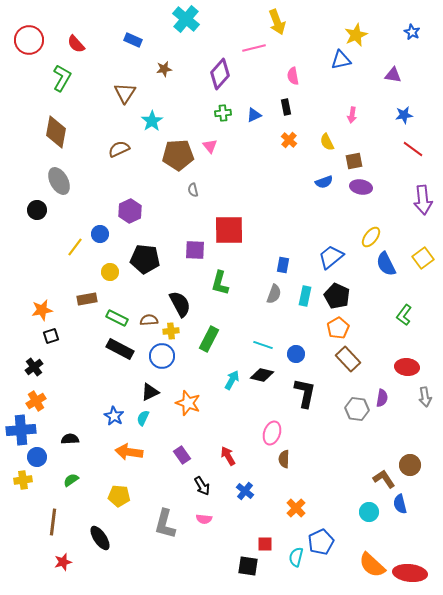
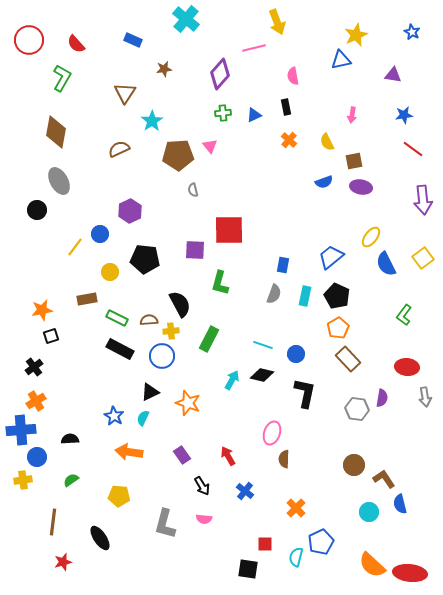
brown circle at (410, 465): moved 56 px left
black square at (248, 566): moved 3 px down
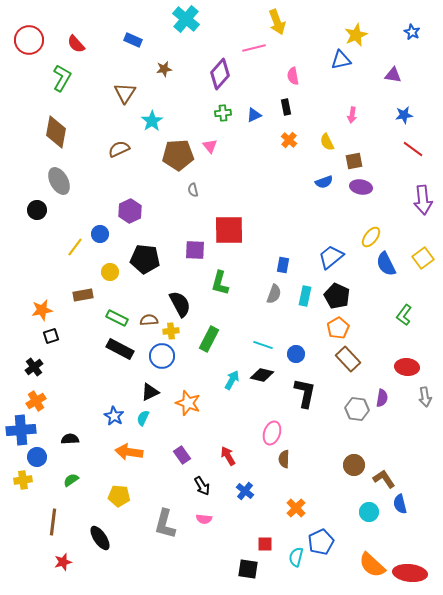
brown rectangle at (87, 299): moved 4 px left, 4 px up
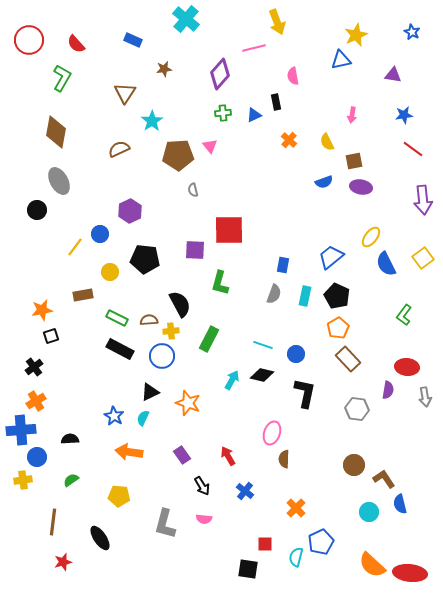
black rectangle at (286, 107): moved 10 px left, 5 px up
purple semicircle at (382, 398): moved 6 px right, 8 px up
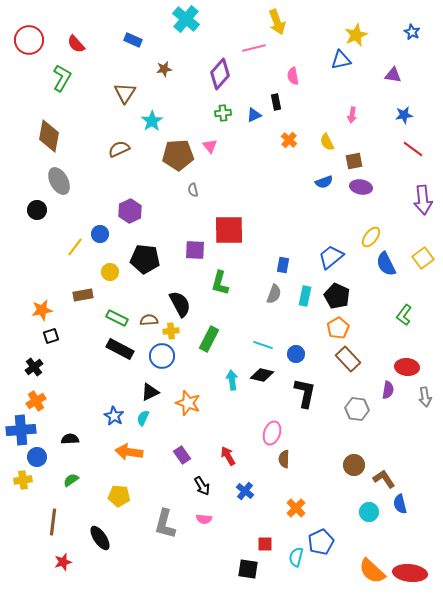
brown diamond at (56, 132): moved 7 px left, 4 px down
cyan arrow at (232, 380): rotated 36 degrees counterclockwise
orange semicircle at (372, 565): moved 6 px down
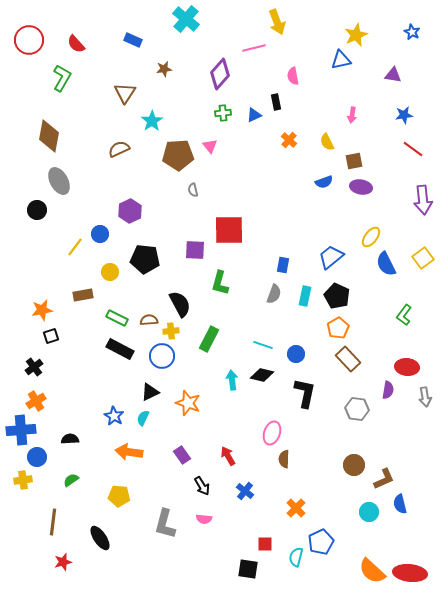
brown L-shape at (384, 479): rotated 100 degrees clockwise
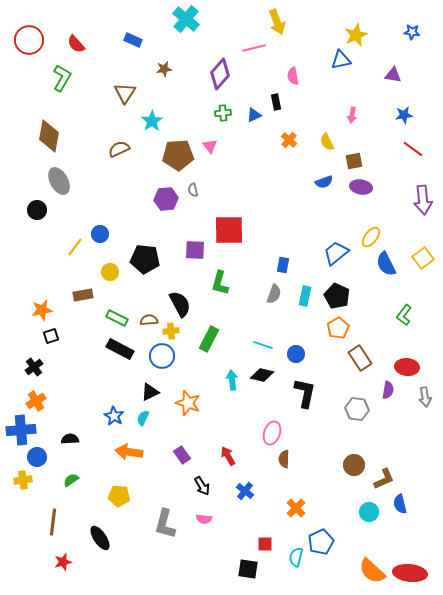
blue star at (412, 32): rotated 21 degrees counterclockwise
purple hexagon at (130, 211): moved 36 px right, 12 px up; rotated 20 degrees clockwise
blue trapezoid at (331, 257): moved 5 px right, 4 px up
brown rectangle at (348, 359): moved 12 px right, 1 px up; rotated 10 degrees clockwise
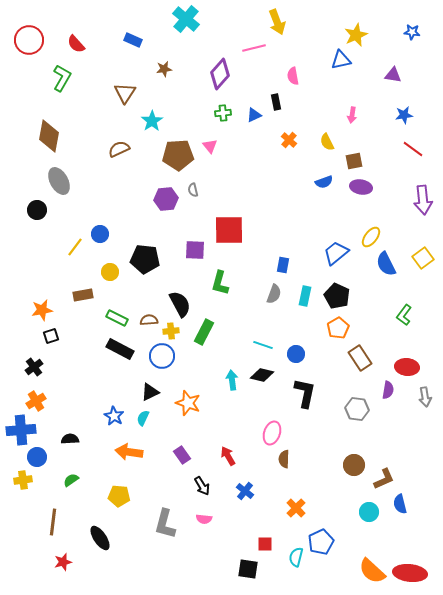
green rectangle at (209, 339): moved 5 px left, 7 px up
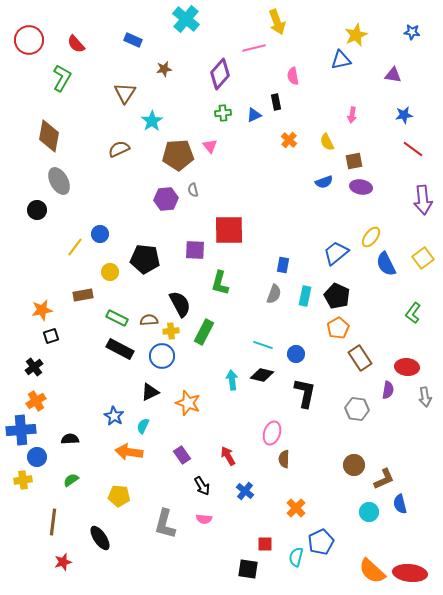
green L-shape at (404, 315): moved 9 px right, 2 px up
cyan semicircle at (143, 418): moved 8 px down
